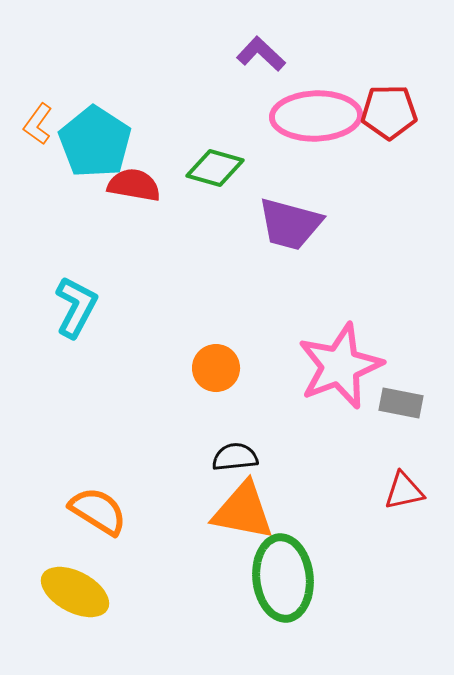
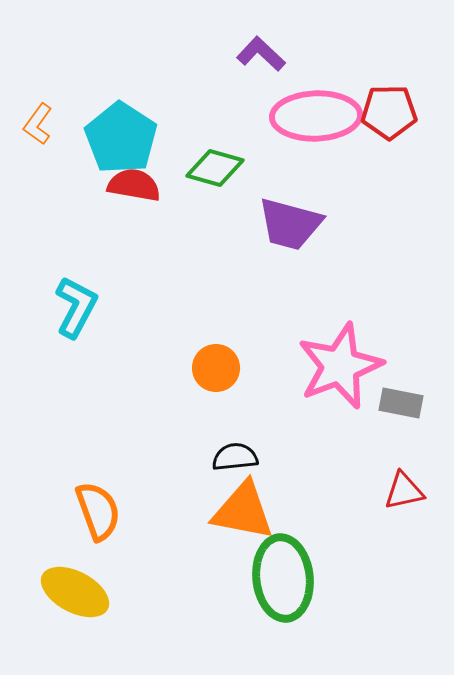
cyan pentagon: moved 26 px right, 4 px up
orange semicircle: rotated 38 degrees clockwise
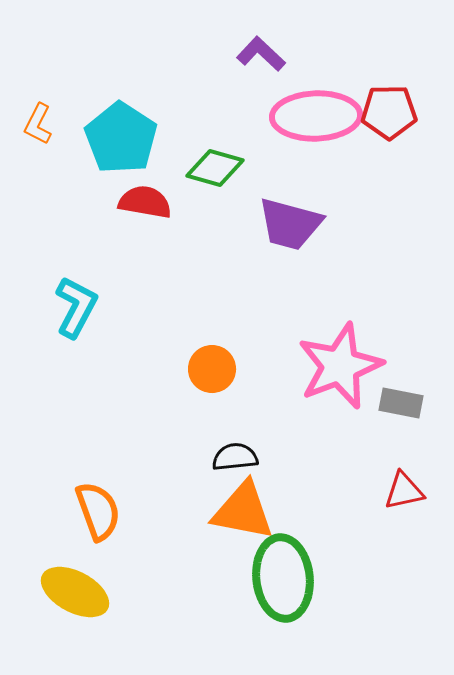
orange L-shape: rotated 9 degrees counterclockwise
red semicircle: moved 11 px right, 17 px down
orange circle: moved 4 px left, 1 px down
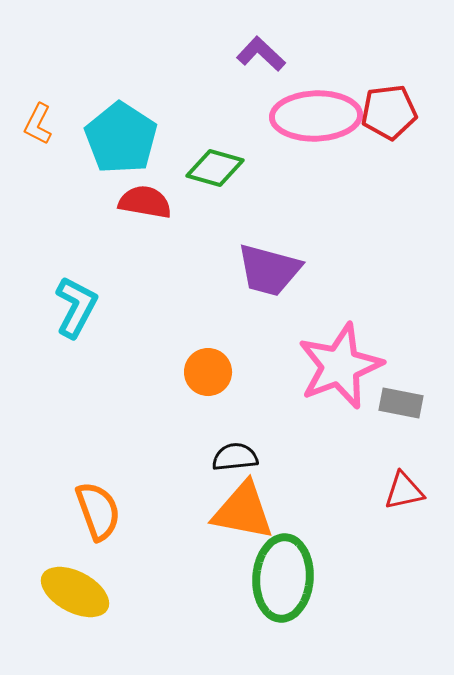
red pentagon: rotated 6 degrees counterclockwise
purple trapezoid: moved 21 px left, 46 px down
orange circle: moved 4 px left, 3 px down
green ellipse: rotated 10 degrees clockwise
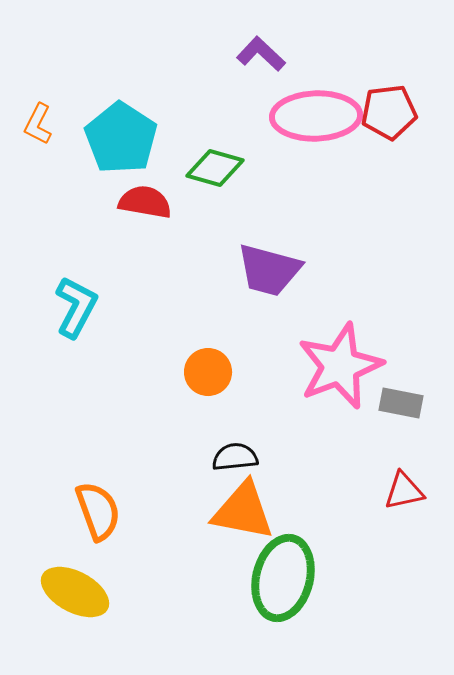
green ellipse: rotated 10 degrees clockwise
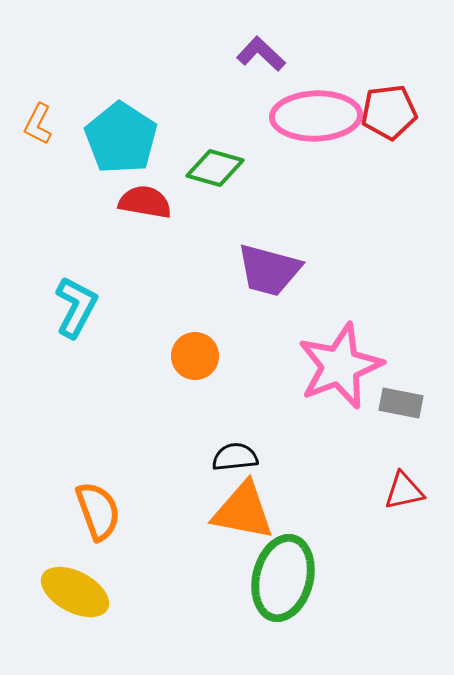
orange circle: moved 13 px left, 16 px up
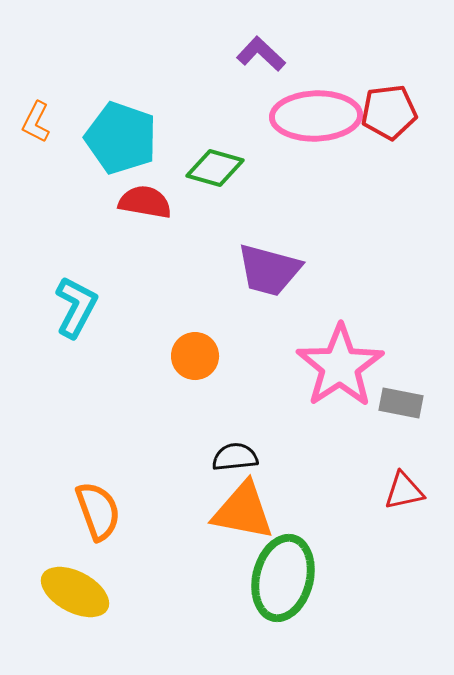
orange L-shape: moved 2 px left, 2 px up
cyan pentagon: rotated 14 degrees counterclockwise
pink star: rotated 12 degrees counterclockwise
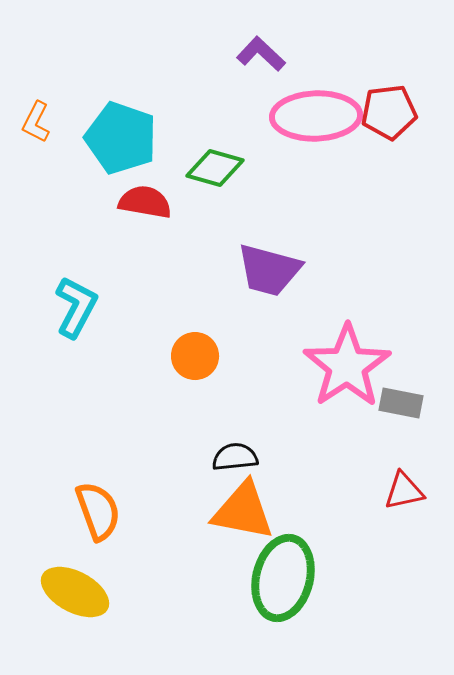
pink star: moved 7 px right
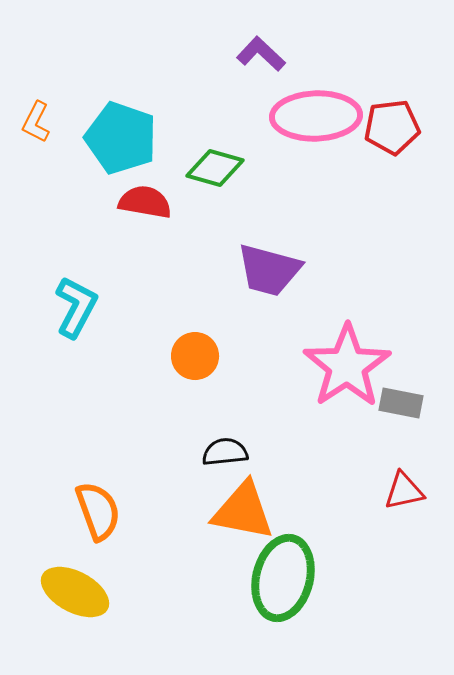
red pentagon: moved 3 px right, 15 px down
black semicircle: moved 10 px left, 5 px up
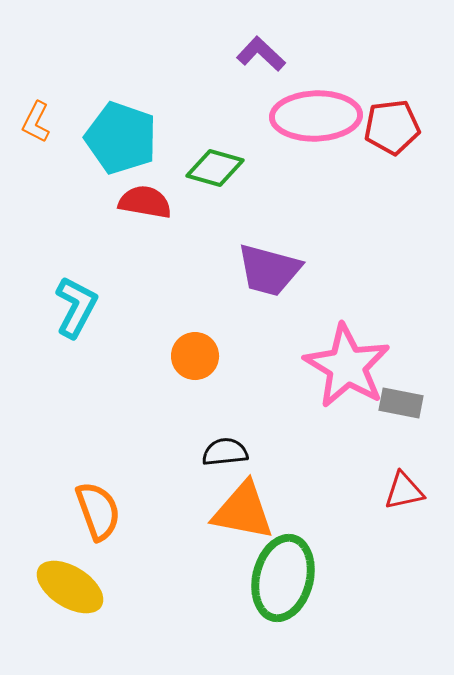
pink star: rotated 8 degrees counterclockwise
yellow ellipse: moved 5 px left, 5 px up; rotated 4 degrees clockwise
